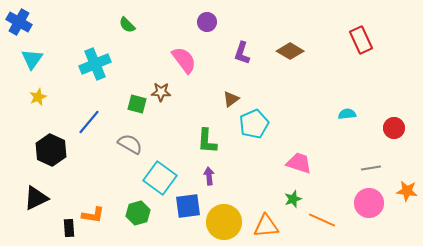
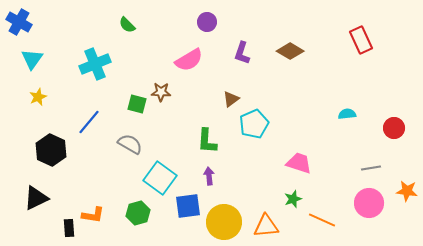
pink semicircle: moved 5 px right; rotated 96 degrees clockwise
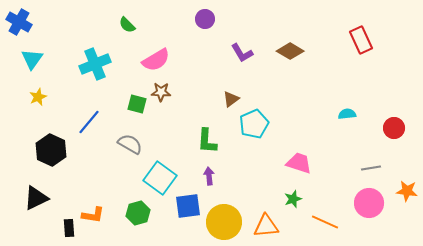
purple circle: moved 2 px left, 3 px up
purple L-shape: rotated 50 degrees counterclockwise
pink semicircle: moved 33 px left
orange line: moved 3 px right, 2 px down
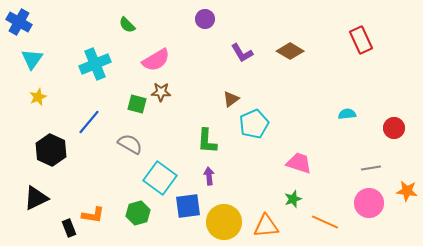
black rectangle: rotated 18 degrees counterclockwise
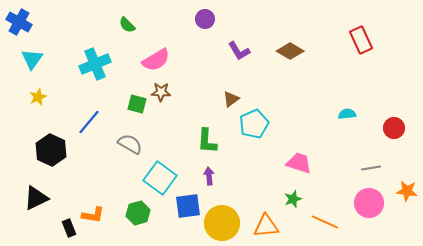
purple L-shape: moved 3 px left, 2 px up
yellow circle: moved 2 px left, 1 px down
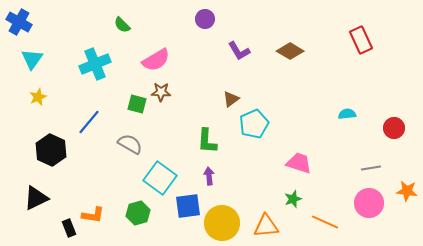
green semicircle: moved 5 px left
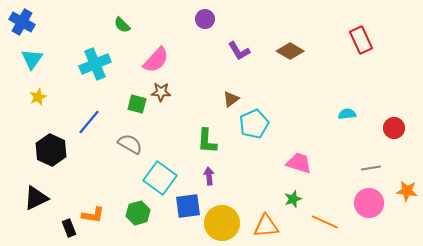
blue cross: moved 3 px right
pink semicircle: rotated 16 degrees counterclockwise
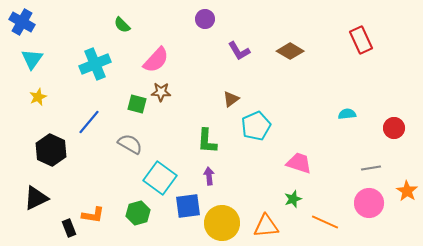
cyan pentagon: moved 2 px right, 2 px down
orange star: rotated 25 degrees clockwise
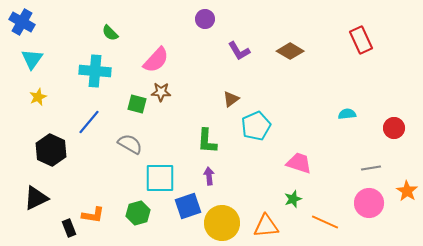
green semicircle: moved 12 px left, 8 px down
cyan cross: moved 7 px down; rotated 28 degrees clockwise
cyan square: rotated 36 degrees counterclockwise
blue square: rotated 12 degrees counterclockwise
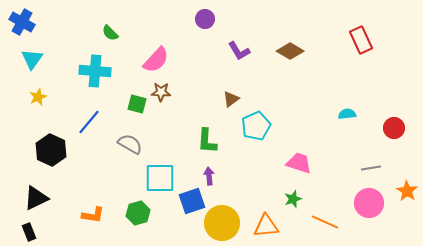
blue square: moved 4 px right, 5 px up
black rectangle: moved 40 px left, 4 px down
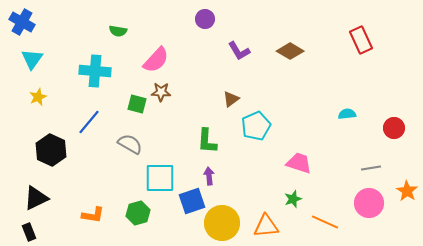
green semicircle: moved 8 px right, 2 px up; rotated 36 degrees counterclockwise
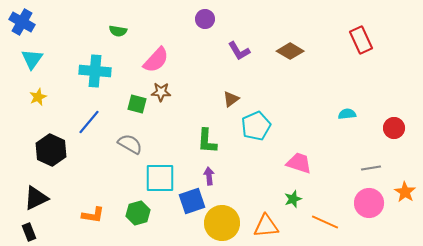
orange star: moved 2 px left, 1 px down
